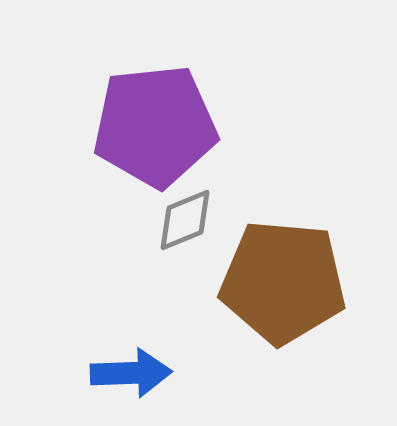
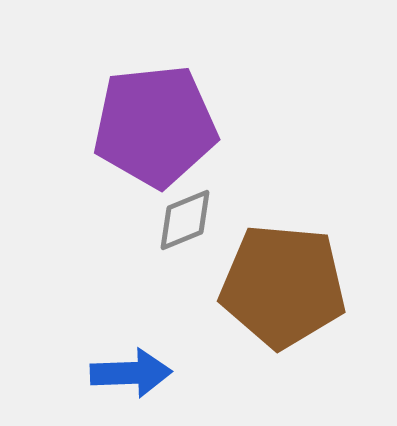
brown pentagon: moved 4 px down
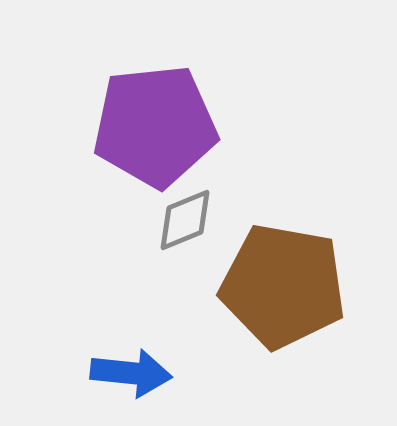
brown pentagon: rotated 5 degrees clockwise
blue arrow: rotated 8 degrees clockwise
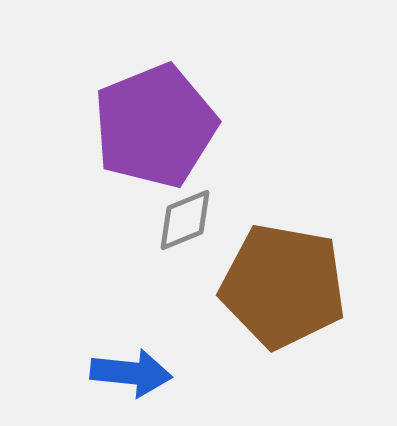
purple pentagon: rotated 16 degrees counterclockwise
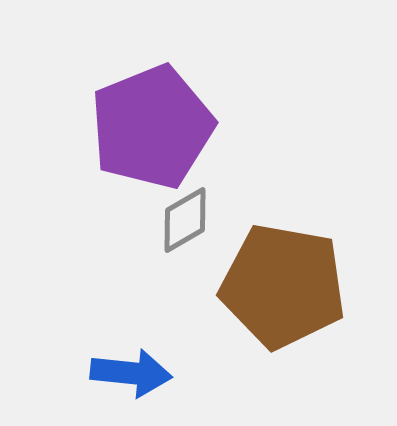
purple pentagon: moved 3 px left, 1 px down
gray diamond: rotated 8 degrees counterclockwise
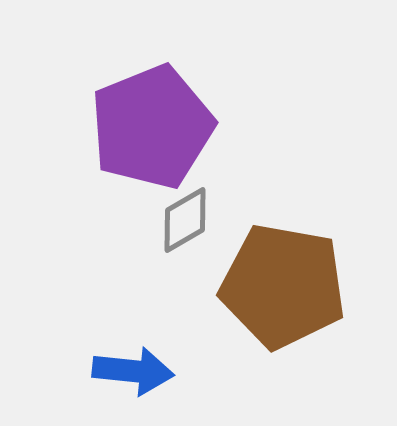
blue arrow: moved 2 px right, 2 px up
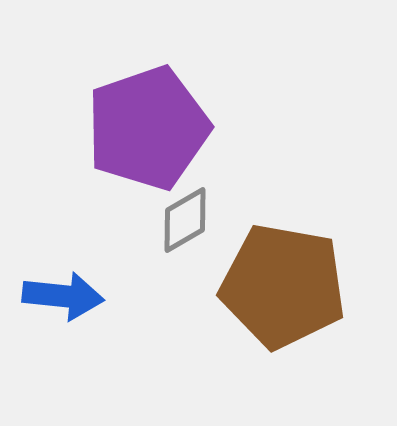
purple pentagon: moved 4 px left, 1 px down; rotated 3 degrees clockwise
blue arrow: moved 70 px left, 75 px up
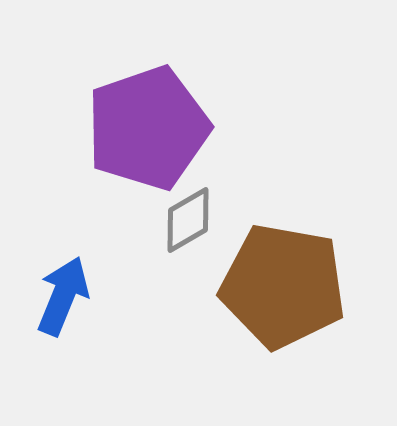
gray diamond: moved 3 px right
blue arrow: rotated 74 degrees counterclockwise
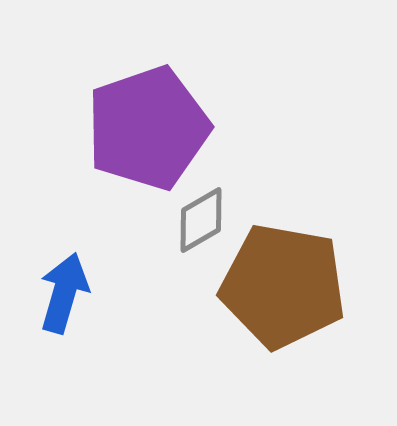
gray diamond: moved 13 px right
blue arrow: moved 1 px right, 3 px up; rotated 6 degrees counterclockwise
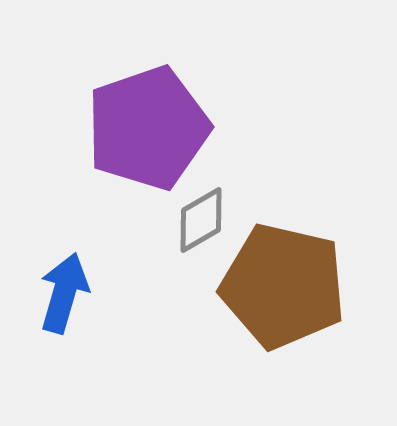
brown pentagon: rotated 3 degrees clockwise
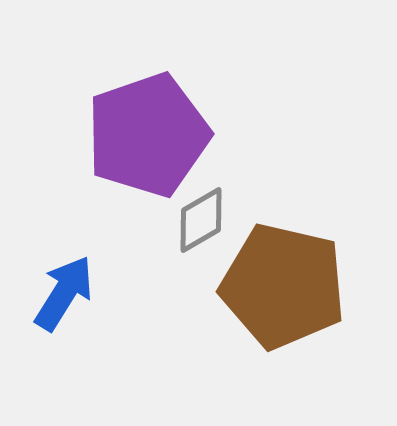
purple pentagon: moved 7 px down
blue arrow: rotated 16 degrees clockwise
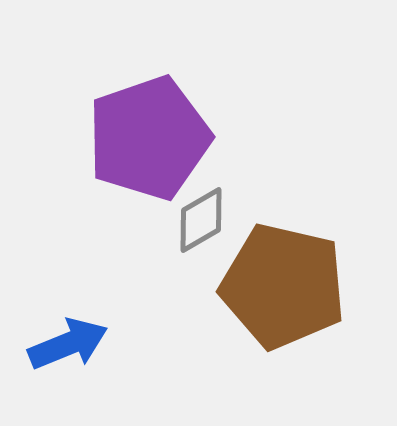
purple pentagon: moved 1 px right, 3 px down
blue arrow: moved 4 px right, 51 px down; rotated 36 degrees clockwise
